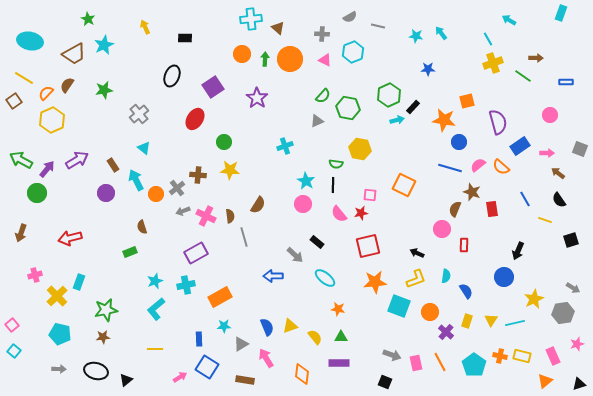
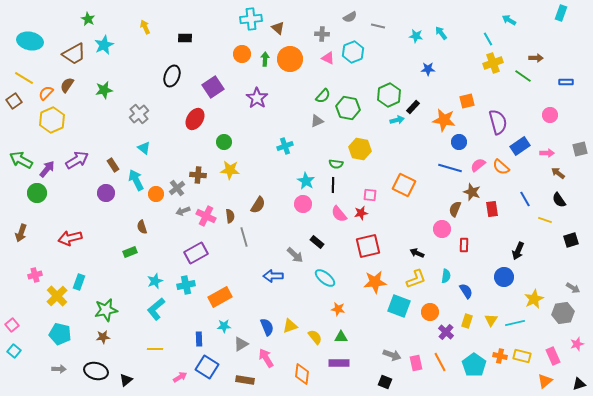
pink triangle at (325, 60): moved 3 px right, 2 px up
gray square at (580, 149): rotated 35 degrees counterclockwise
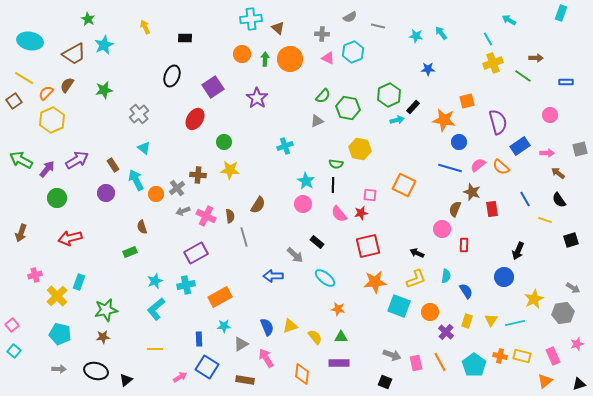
green circle at (37, 193): moved 20 px right, 5 px down
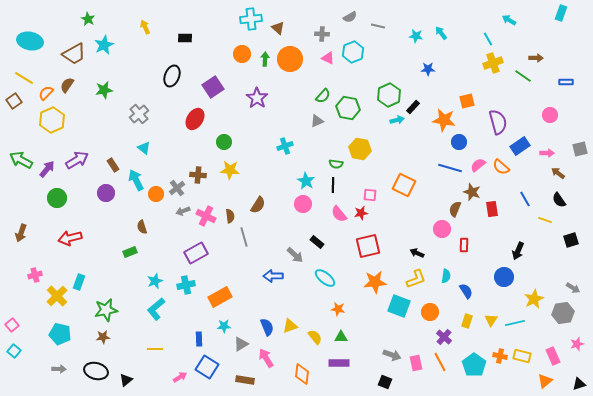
purple cross at (446, 332): moved 2 px left, 5 px down
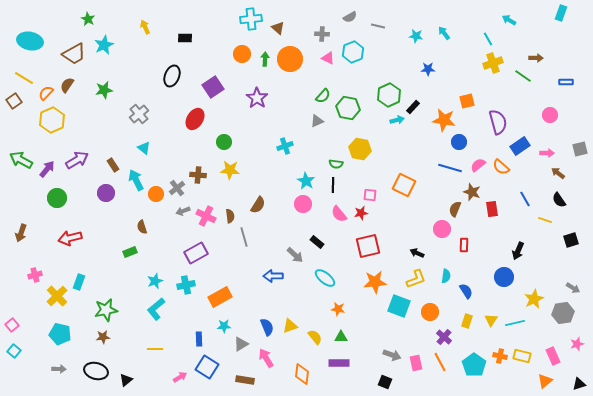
cyan arrow at (441, 33): moved 3 px right
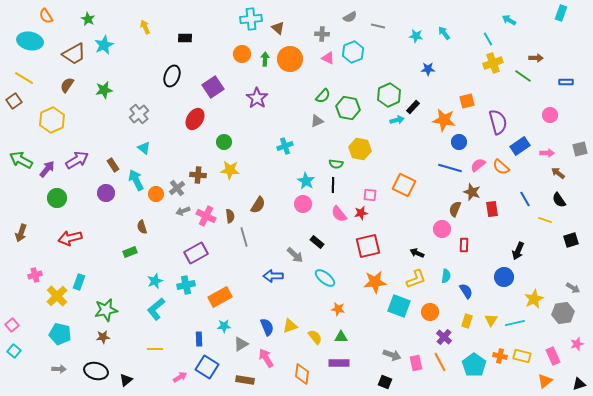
orange semicircle at (46, 93): moved 77 px up; rotated 77 degrees counterclockwise
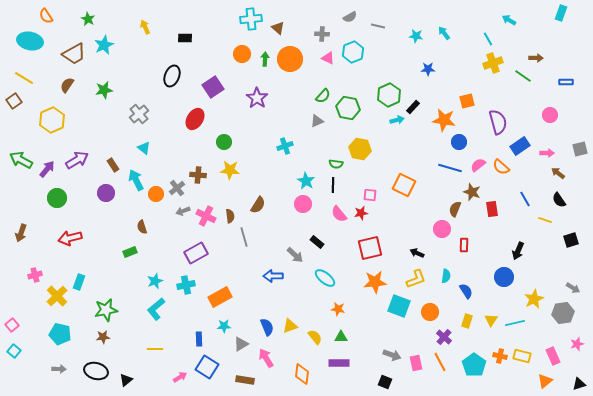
red square at (368, 246): moved 2 px right, 2 px down
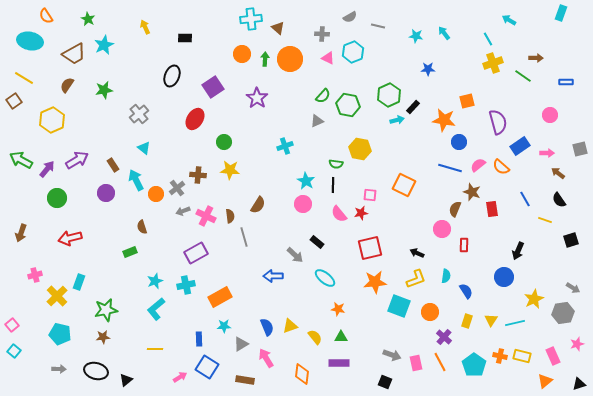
green hexagon at (348, 108): moved 3 px up
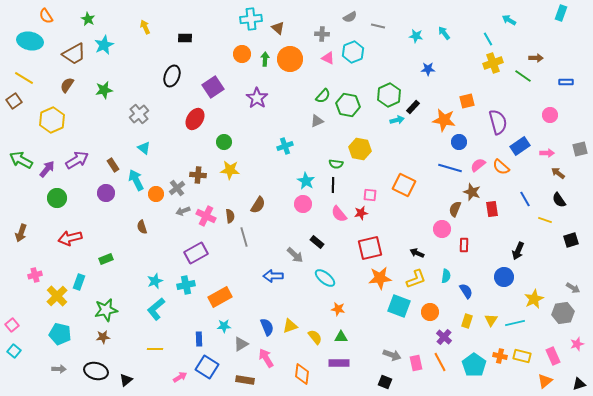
green rectangle at (130, 252): moved 24 px left, 7 px down
orange star at (375, 282): moved 5 px right, 4 px up
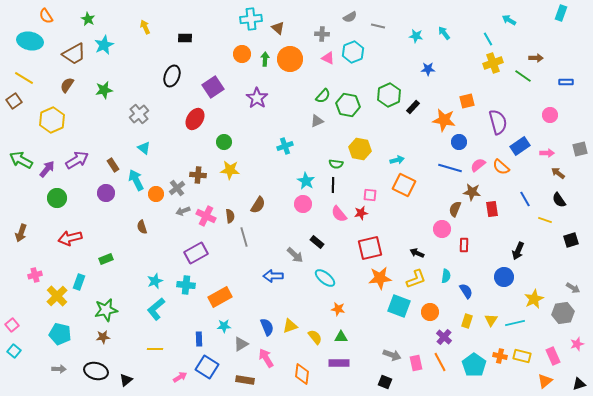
cyan arrow at (397, 120): moved 40 px down
brown star at (472, 192): rotated 12 degrees counterclockwise
cyan cross at (186, 285): rotated 18 degrees clockwise
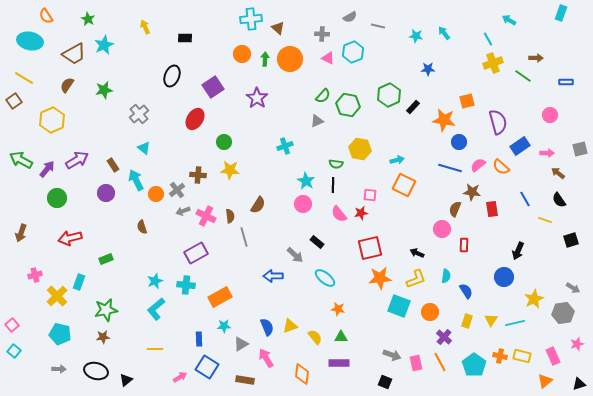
gray cross at (177, 188): moved 2 px down
